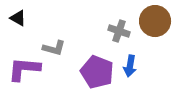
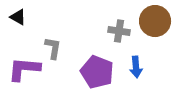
black triangle: moved 1 px up
gray cross: rotated 10 degrees counterclockwise
gray L-shape: moved 1 px left; rotated 95 degrees counterclockwise
blue arrow: moved 6 px right, 1 px down; rotated 15 degrees counterclockwise
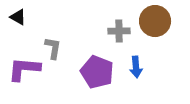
gray cross: rotated 10 degrees counterclockwise
